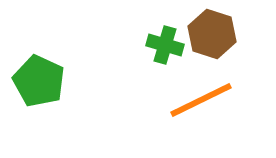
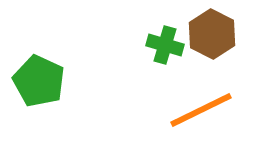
brown hexagon: rotated 9 degrees clockwise
orange line: moved 10 px down
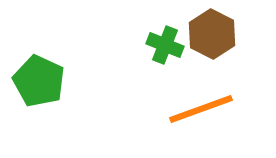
green cross: rotated 6 degrees clockwise
orange line: moved 1 px up; rotated 6 degrees clockwise
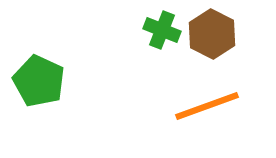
green cross: moved 3 px left, 15 px up
orange line: moved 6 px right, 3 px up
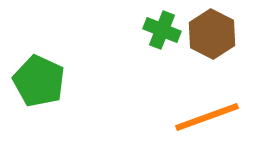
orange line: moved 11 px down
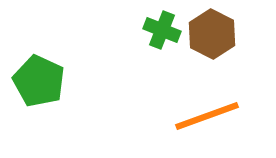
orange line: moved 1 px up
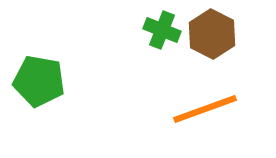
green pentagon: rotated 15 degrees counterclockwise
orange line: moved 2 px left, 7 px up
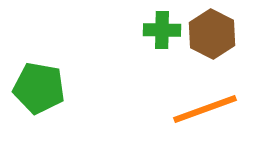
green cross: rotated 21 degrees counterclockwise
green pentagon: moved 7 px down
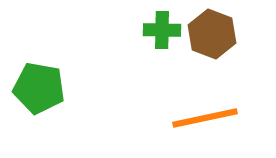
brown hexagon: rotated 6 degrees counterclockwise
orange line: moved 9 px down; rotated 8 degrees clockwise
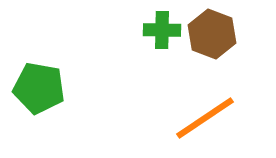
orange line: rotated 22 degrees counterclockwise
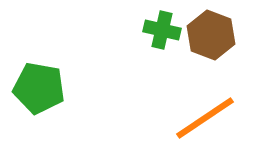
green cross: rotated 12 degrees clockwise
brown hexagon: moved 1 px left, 1 px down
